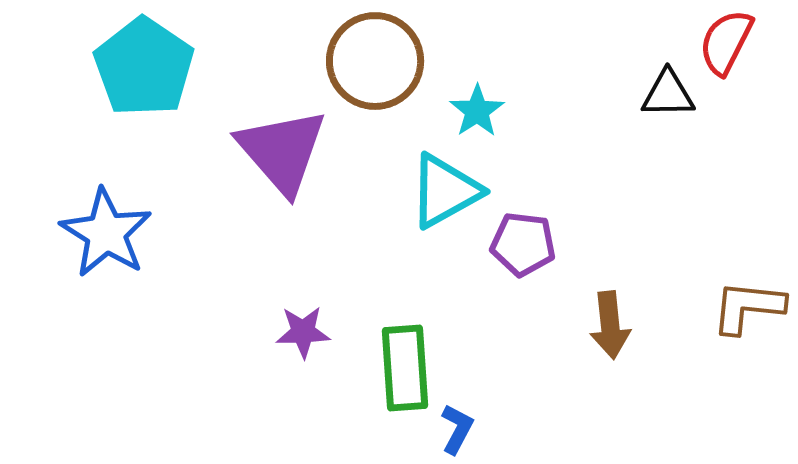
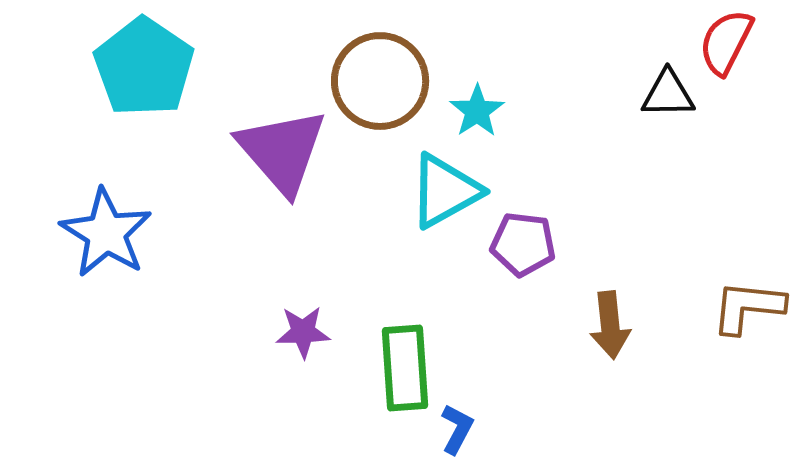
brown circle: moved 5 px right, 20 px down
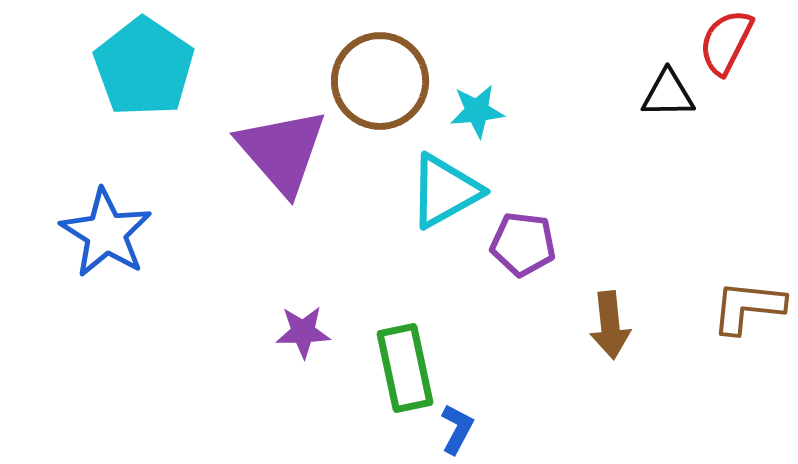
cyan star: rotated 28 degrees clockwise
green rectangle: rotated 8 degrees counterclockwise
